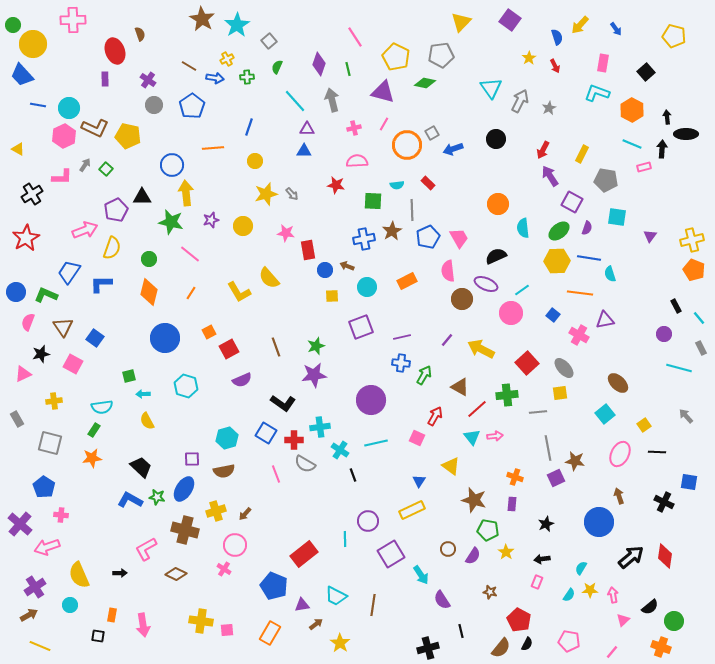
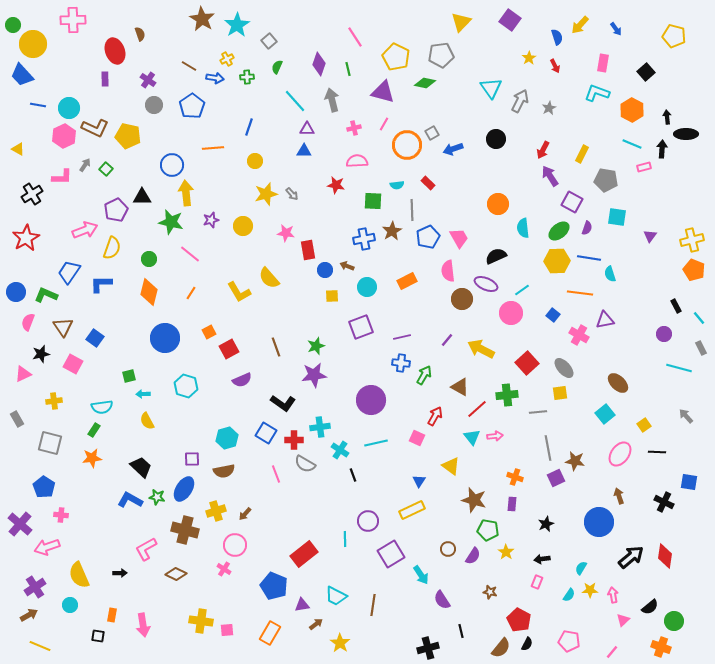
pink ellipse at (620, 454): rotated 10 degrees clockwise
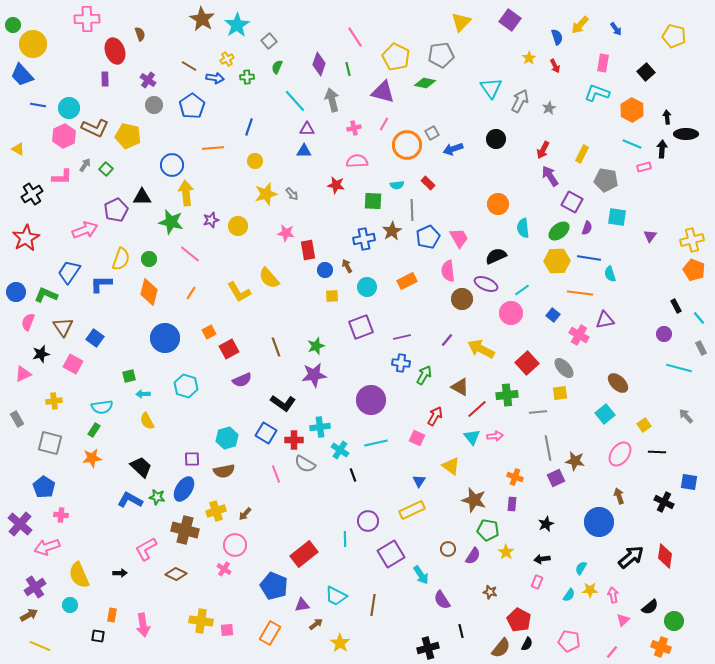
pink cross at (73, 20): moved 14 px right, 1 px up
yellow circle at (243, 226): moved 5 px left
yellow semicircle at (112, 248): moved 9 px right, 11 px down
brown arrow at (347, 266): rotated 40 degrees clockwise
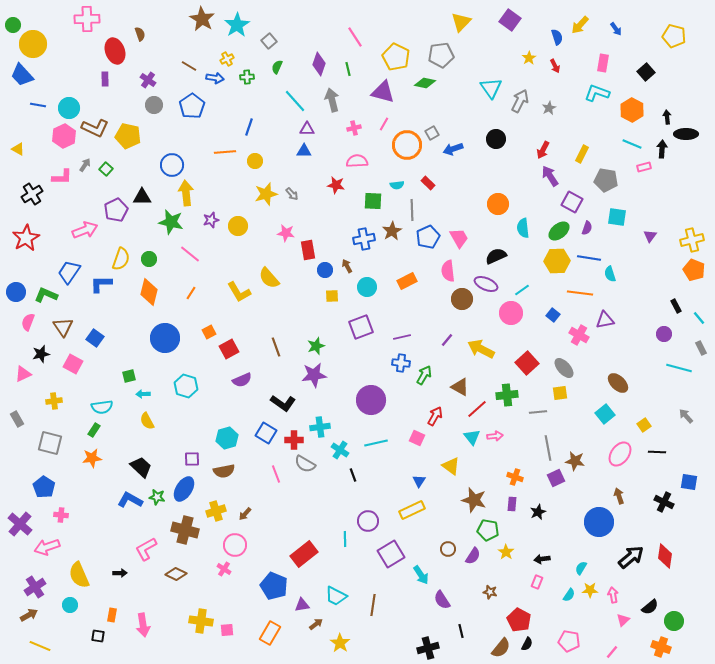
orange line at (213, 148): moved 12 px right, 4 px down
black star at (546, 524): moved 8 px left, 12 px up
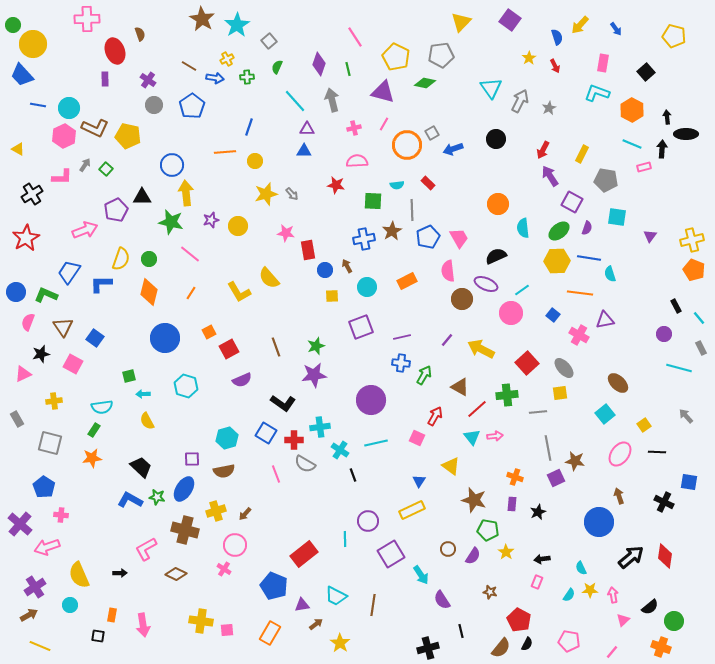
cyan semicircle at (581, 568): rotated 56 degrees counterclockwise
